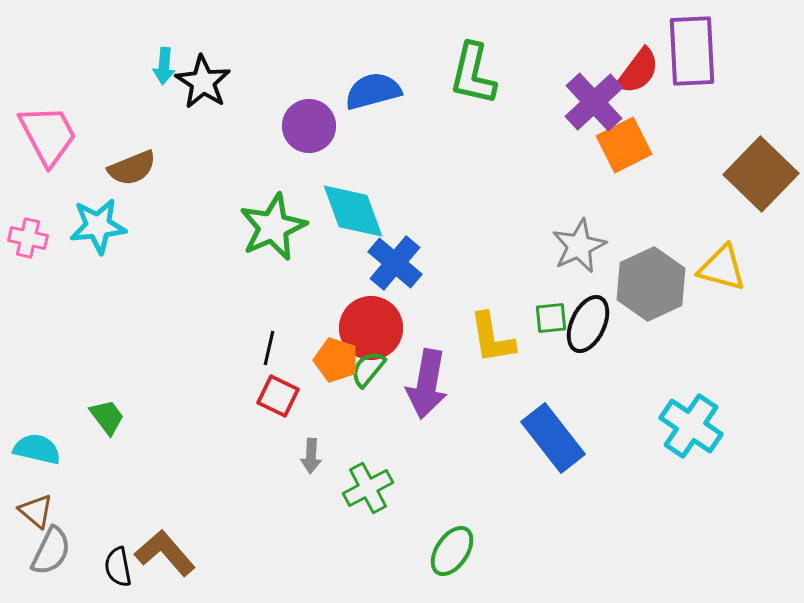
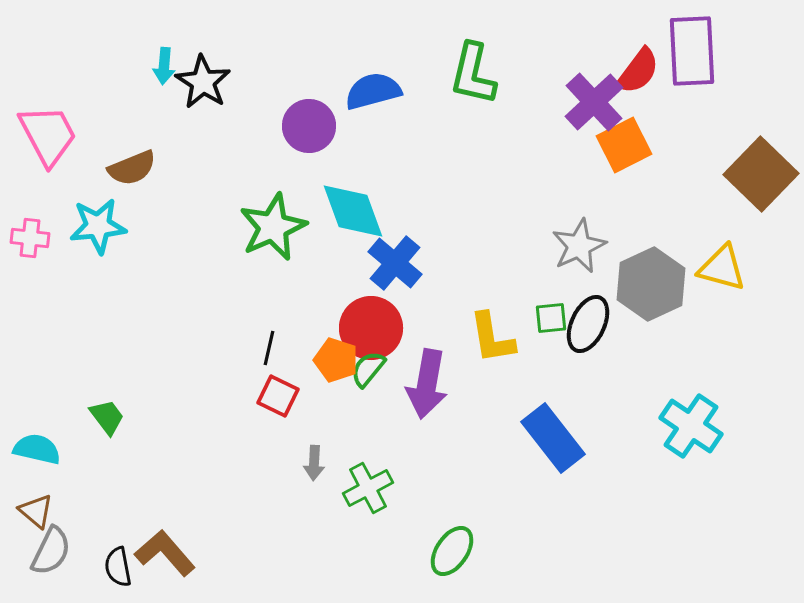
pink cross: moved 2 px right; rotated 6 degrees counterclockwise
gray arrow: moved 3 px right, 7 px down
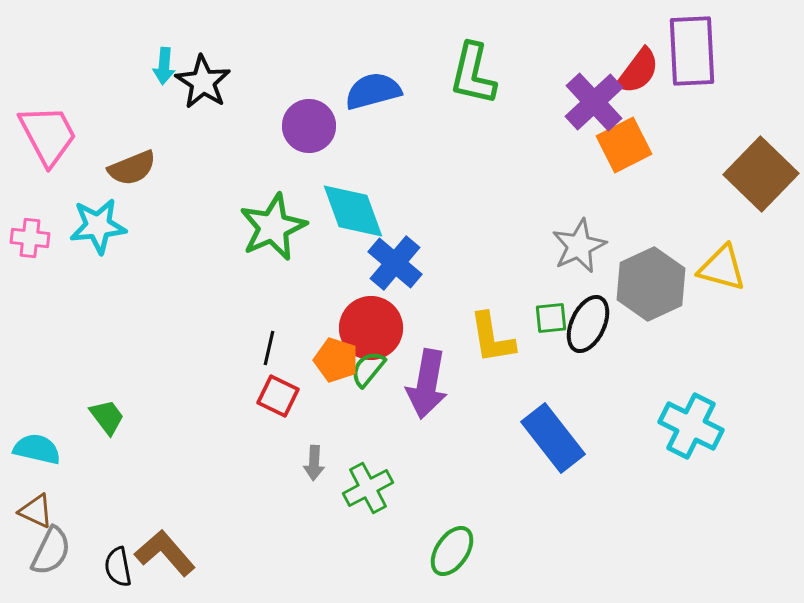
cyan cross: rotated 8 degrees counterclockwise
brown triangle: rotated 15 degrees counterclockwise
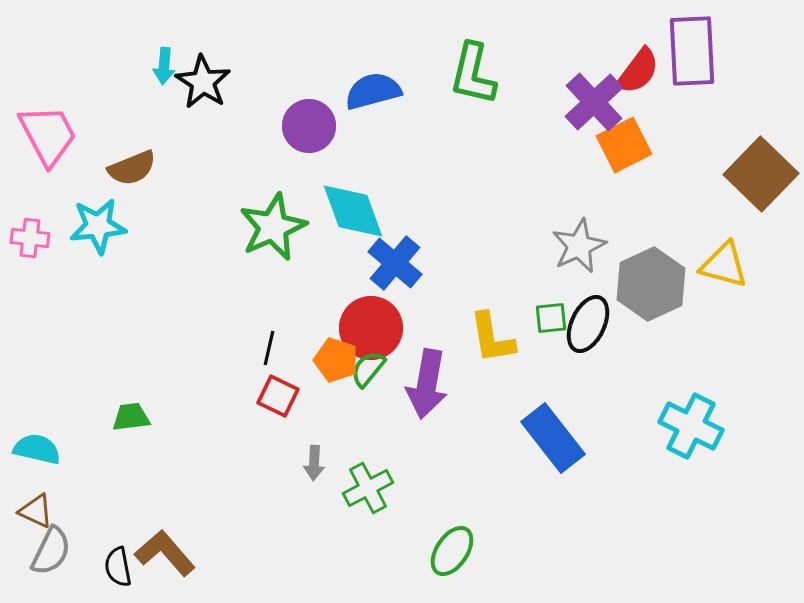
yellow triangle: moved 2 px right, 3 px up
green trapezoid: moved 24 px right; rotated 60 degrees counterclockwise
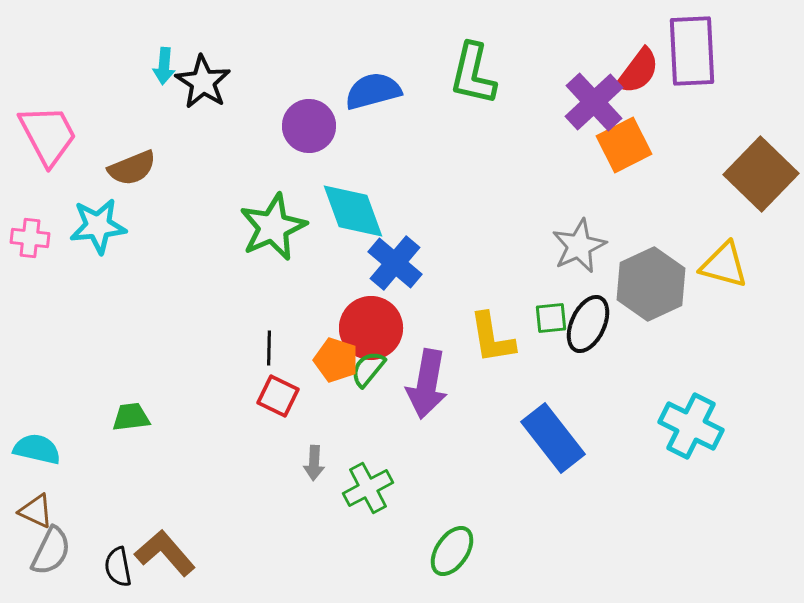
black line: rotated 12 degrees counterclockwise
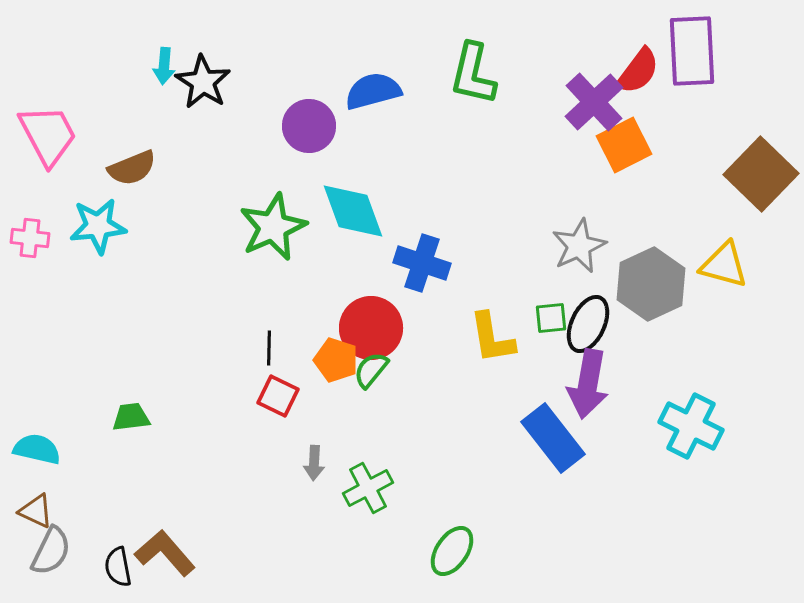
blue cross: moved 27 px right; rotated 22 degrees counterclockwise
green semicircle: moved 3 px right, 1 px down
purple arrow: moved 161 px right
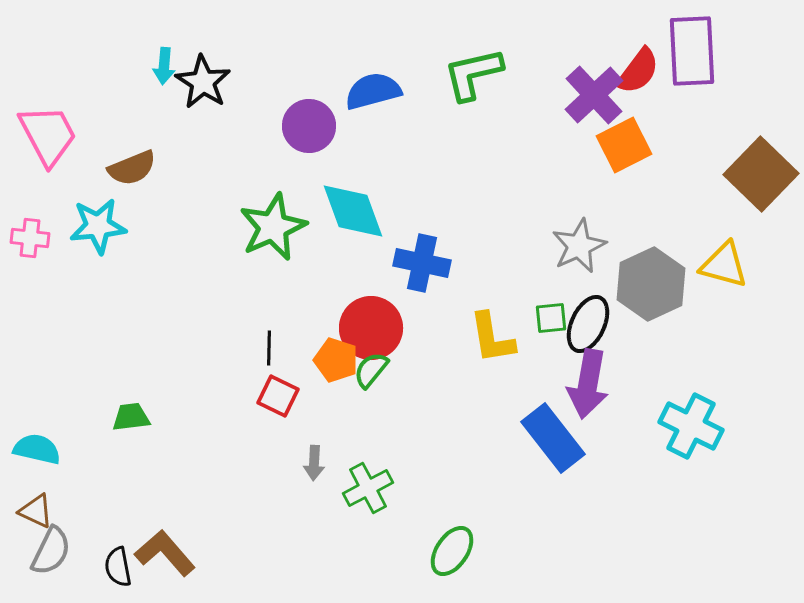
green L-shape: rotated 64 degrees clockwise
purple cross: moved 7 px up
blue cross: rotated 6 degrees counterclockwise
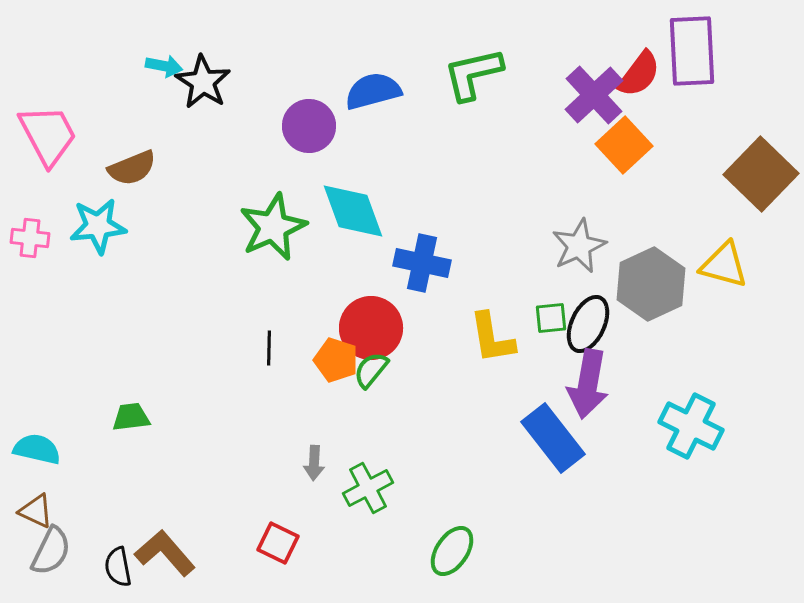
cyan arrow: rotated 84 degrees counterclockwise
red semicircle: moved 1 px right, 3 px down
orange square: rotated 16 degrees counterclockwise
red square: moved 147 px down
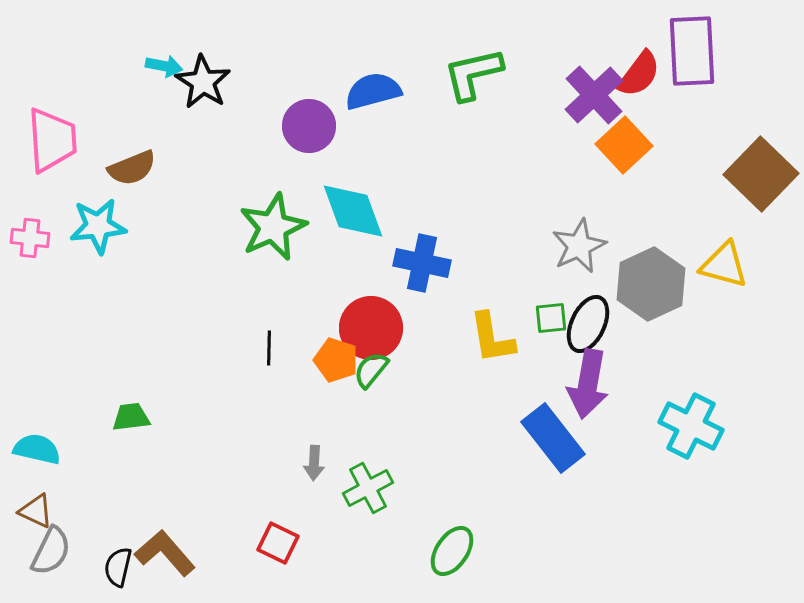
pink trapezoid: moved 4 px right, 5 px down; rotated 24 degrees clockwise
black semicircle: rotated 24 degrees clockwise
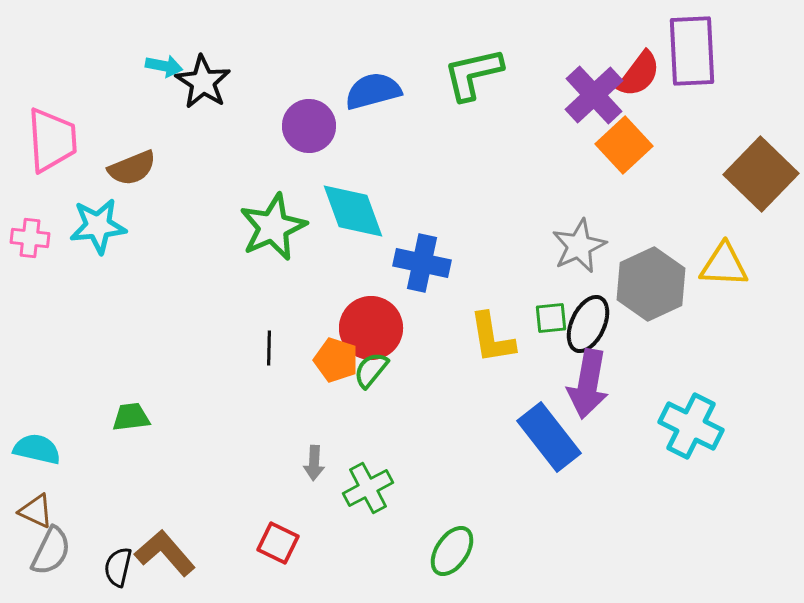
yellow triangle: rotated 12 degrees counterclockwise
blue rectangle: moved 4 px left, 1 px up
